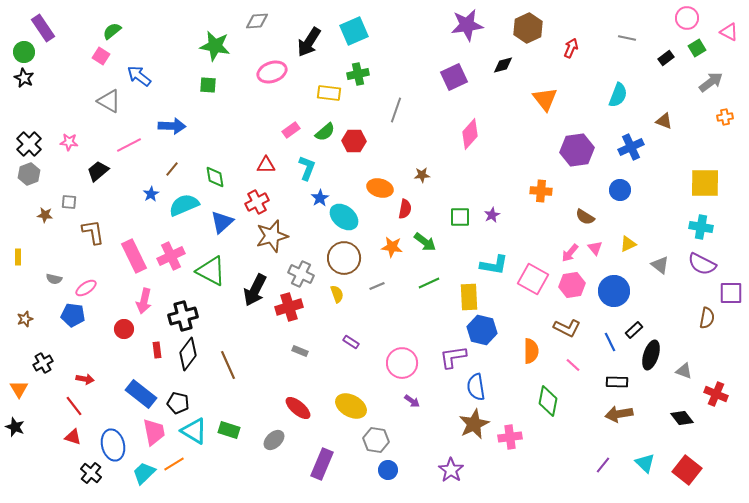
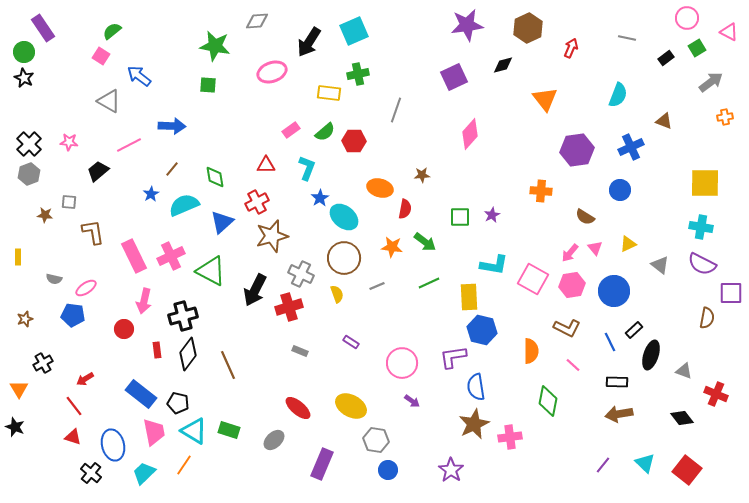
red arrow at (85, 379): rotated 138 degrees clockwise
orange line at (174, 464): moved 10 px right, 1 px down; rotated 25 degrees counterclockwise
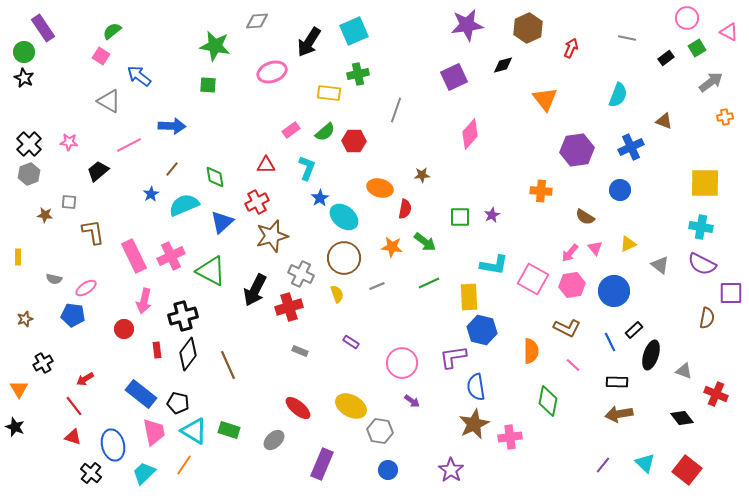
gray hexagon at (376, 440): moved 4 px right, 9 px up
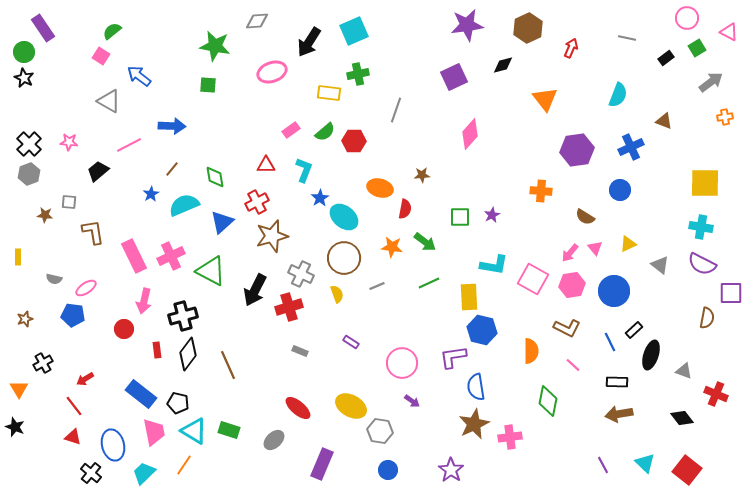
cyan L-shape at (307, 168): moved 3 px left, 2 px down
purple line at (603, 465): rotated 66 degrees counterclockwise
